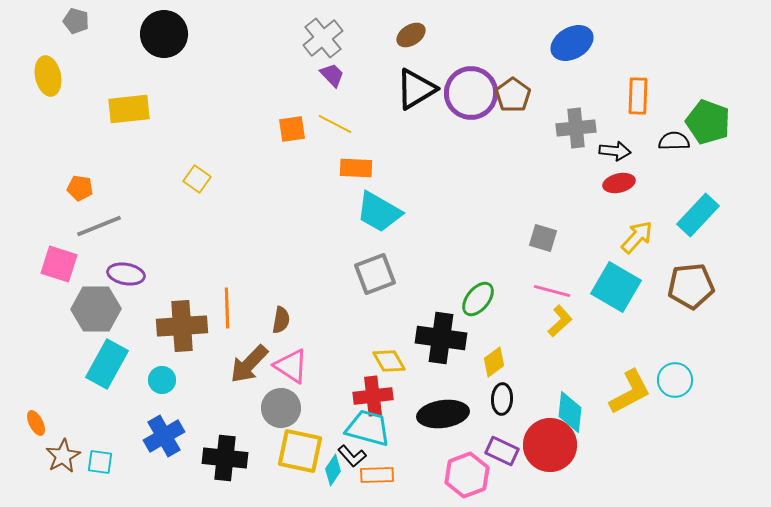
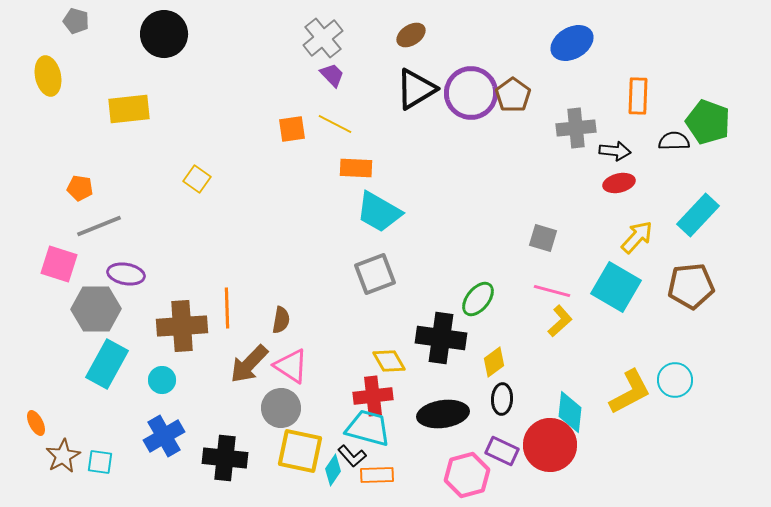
pink hexagon at (467, 475): rotated 6 degrees clockwise
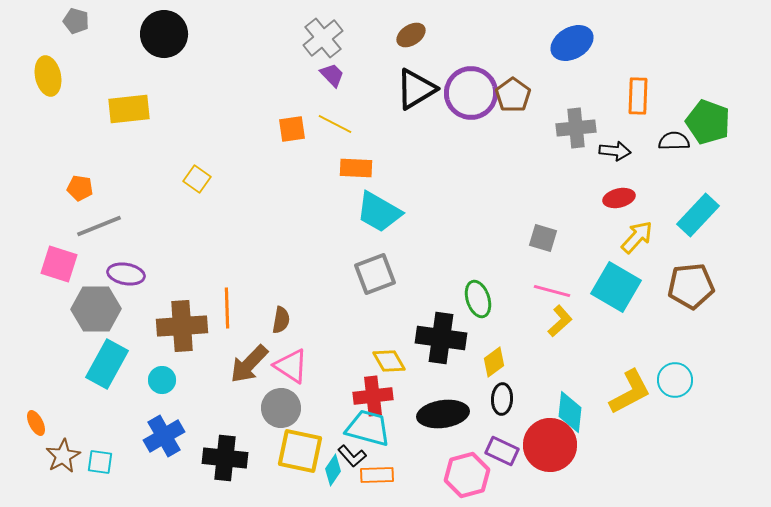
red ellipse at (619, 183): moved 15 px down
green ellipse at (478, 299): rotated 57 degrees counterclockwise
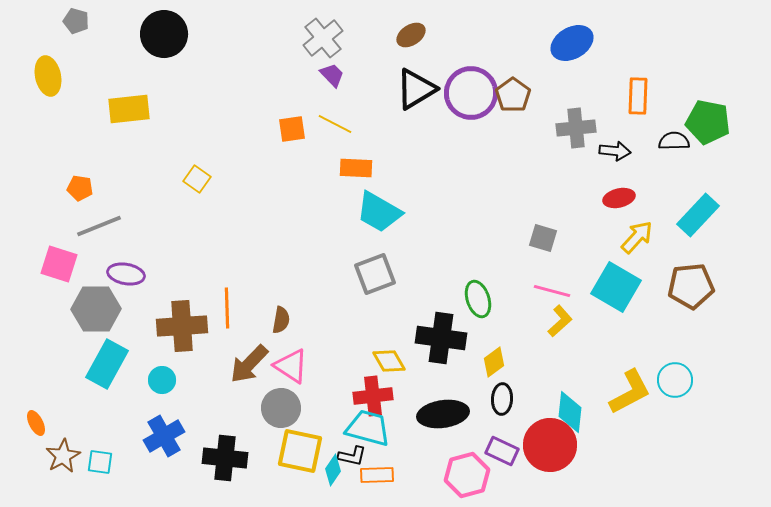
green pentagon at (708, 122): rotated 9 degrees counterclockwise
black L-shape at (352, 456): rotated 36 degrees counterclockwise
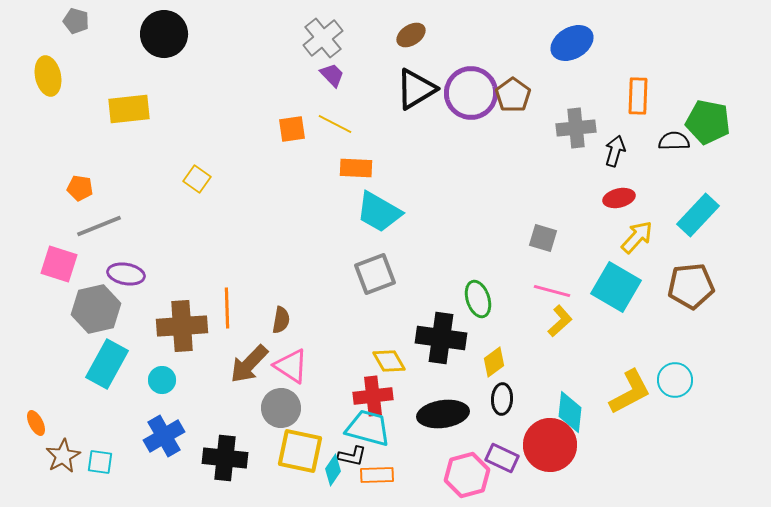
black arrow at (615, 151): rotated 80 degrees counterclockwise
gray hexagon at (96, 309): rotated 12 degrees counterclockwise
purple rectangle at (502, 451): moved 7 px down
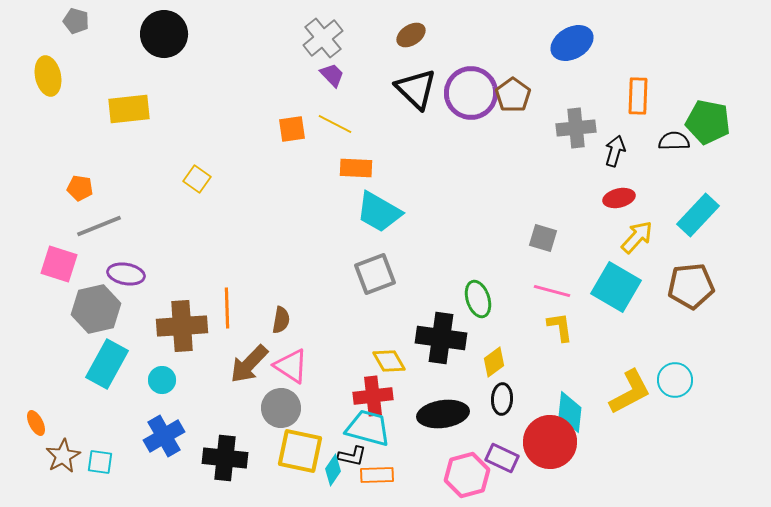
black triangle at (416, 89): rotated 45 degrees counterclockwise
yellow L-shape at (560, 321): moved 6 px down; rotated 56 degrees counterclockwise
red circle at (550, 445): moved 3 px up
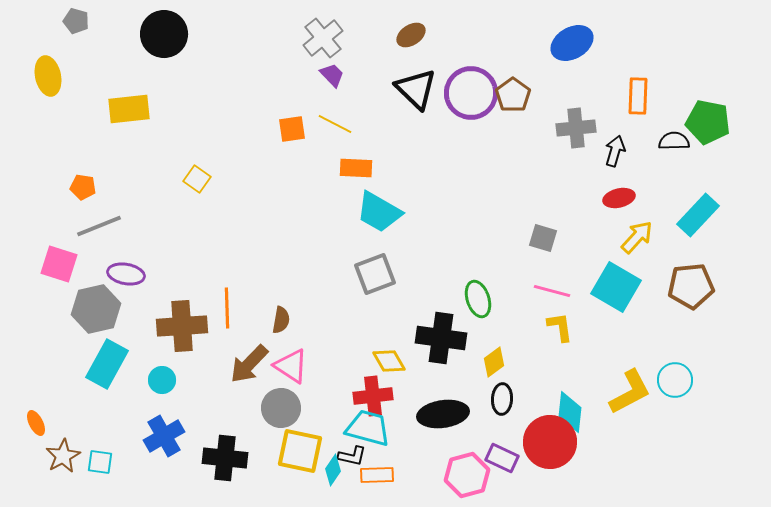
orange pentagon at (80, 188): moved 3 px right, 1 px up
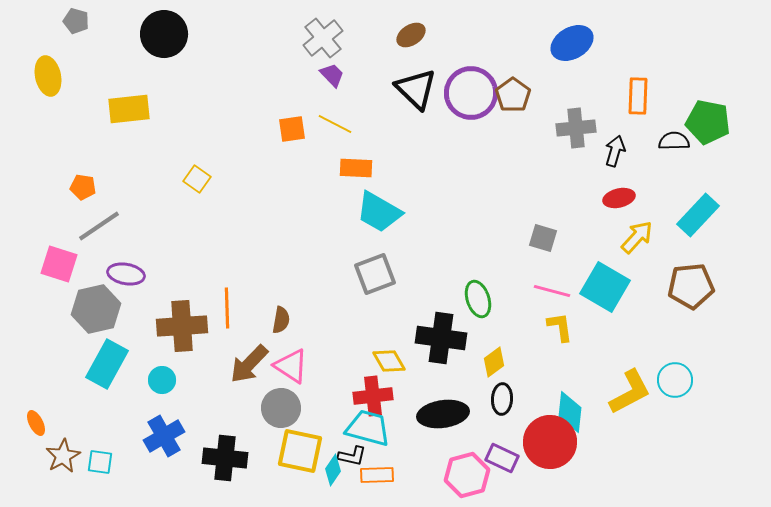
gray line at (99, 226): rotated 12 degrees counterclockwise
cyan square at (616, 287): moved 11 px left
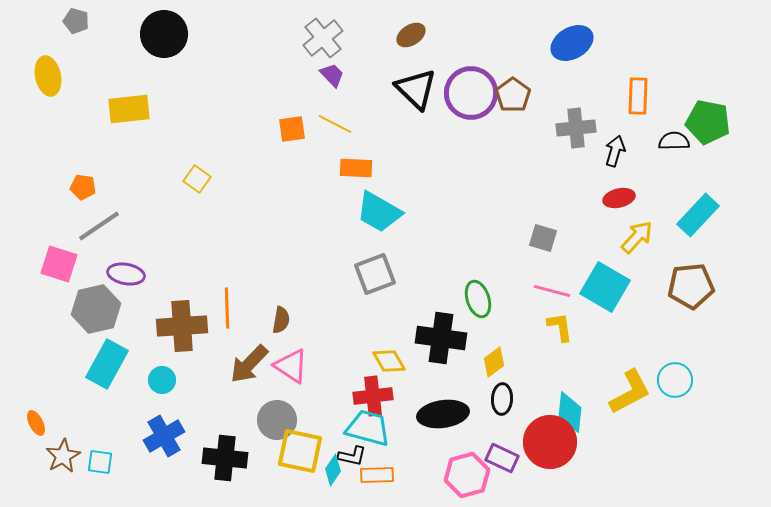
gray circle at (281, 408): moved 4 px left, 12 px down
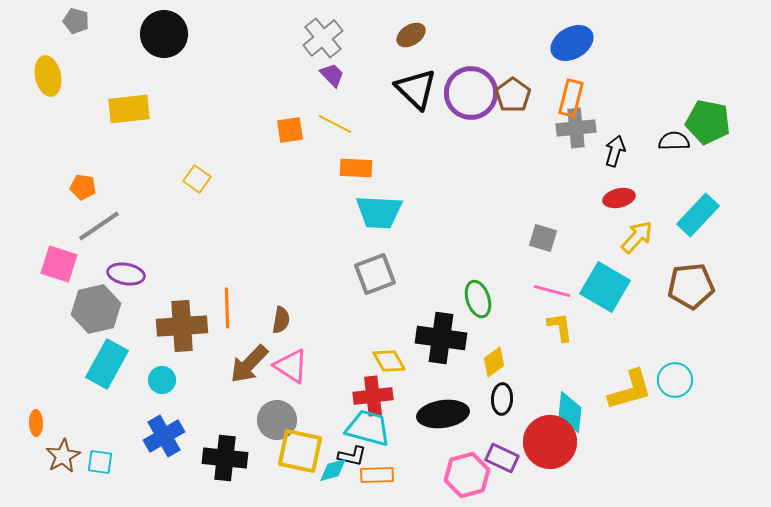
orange rectangle at (638, 96): moved 67 px left, 2 px down; rotated 12 degrees clockwise
orange square at (292, 129): moved 2 px left, 1 px down
cyan trapezoid at (379, 212): rotated 27 degrees counterclockwise
yellow L-shape at (630, 392): moved 2 px up; rotated 12 degrees clockwise
orange ellipse at (36, 423): rotated 25 degrees clockwise
cyan diamond at (333, 470): rotated 40 degrees clockwise
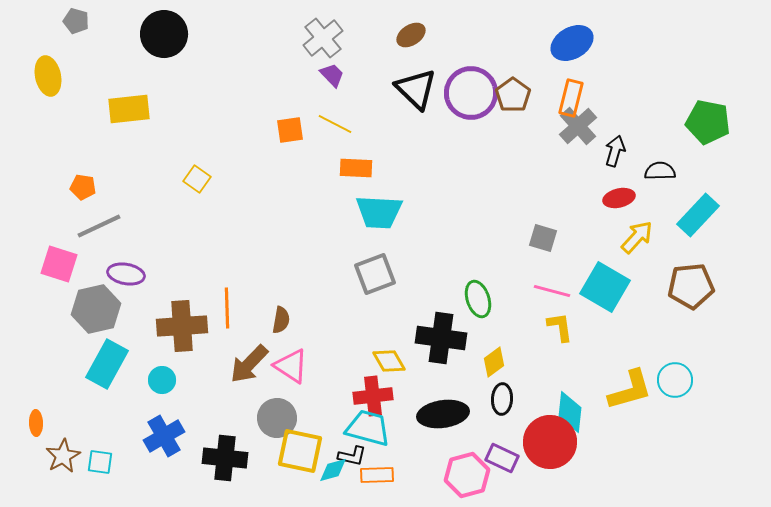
gray cross at (576, 128): moved 2 px right, 2 px up; rotated 36 degrees counterclockwise
black semicircle at (674, 141): moved 14 px left, 30 px down
gray line at (99, 226): rotated 9 degrees clockwise
gray circle at (277, 420): moved 2 px up
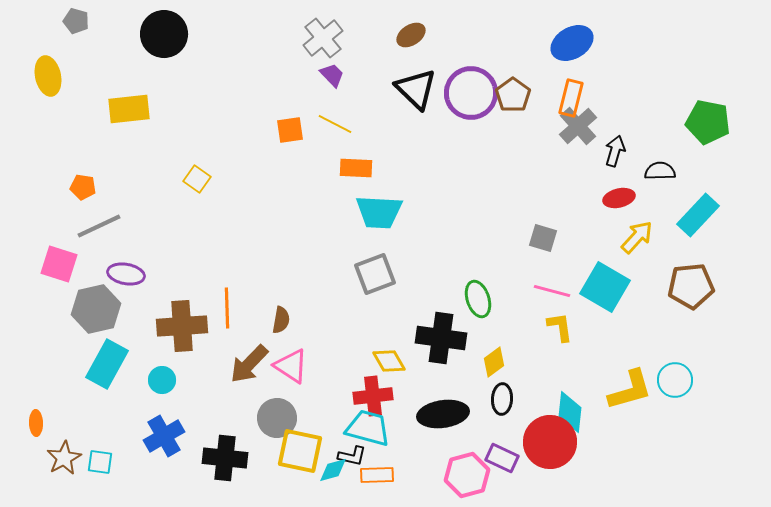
brown star at (63, 456): moved 1 px right, 2 px down
